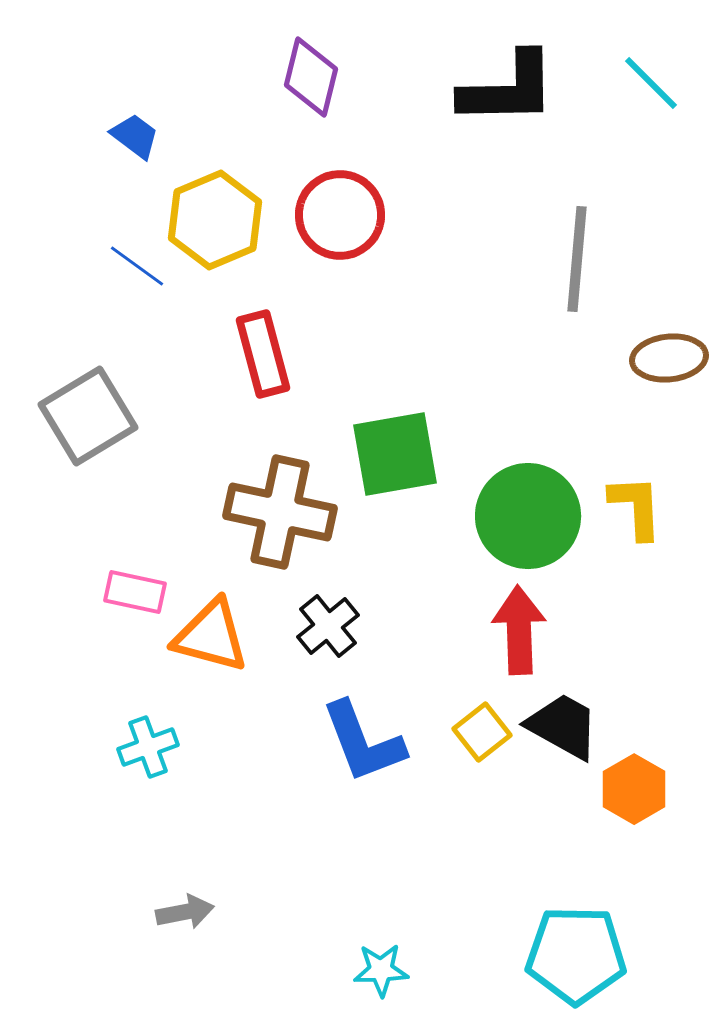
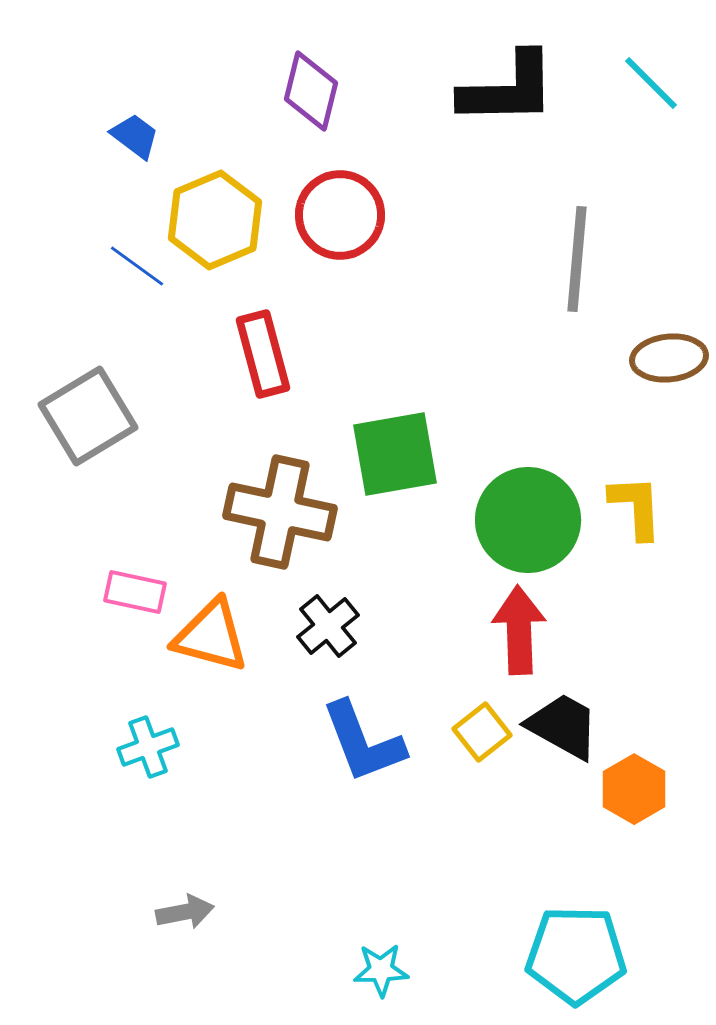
purple diamond: moved 14 px down
green circle: moved 4 px down
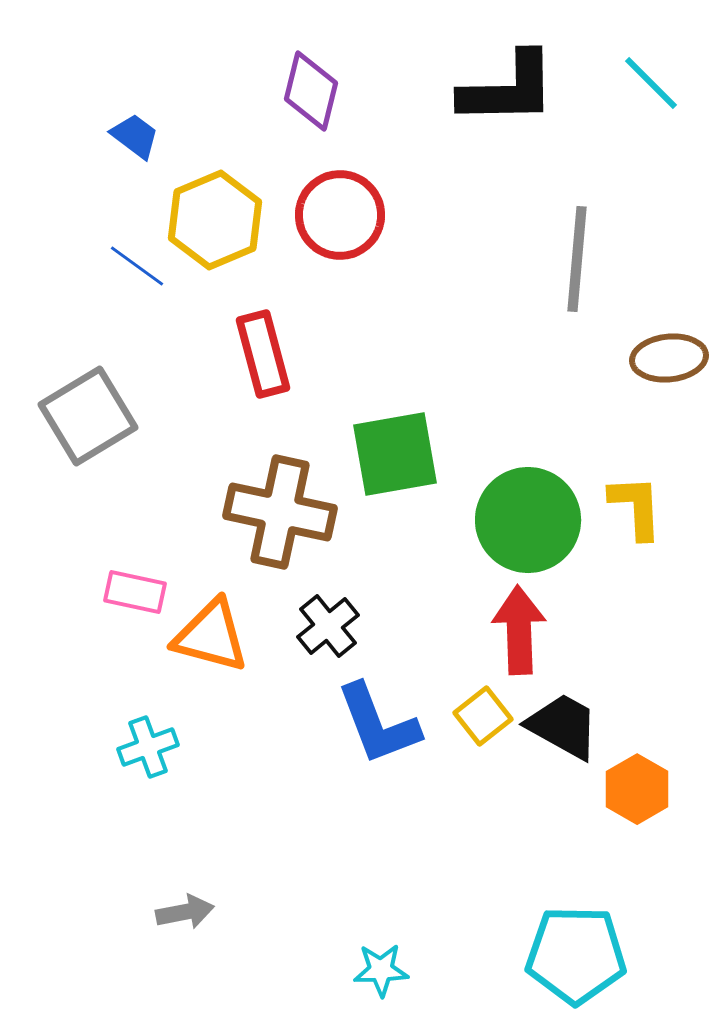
yellow square: moved 1 px right, 16 px up
blue L-shape: moved 15 px right, 18 px up
orange hexagon: moved 3 px right
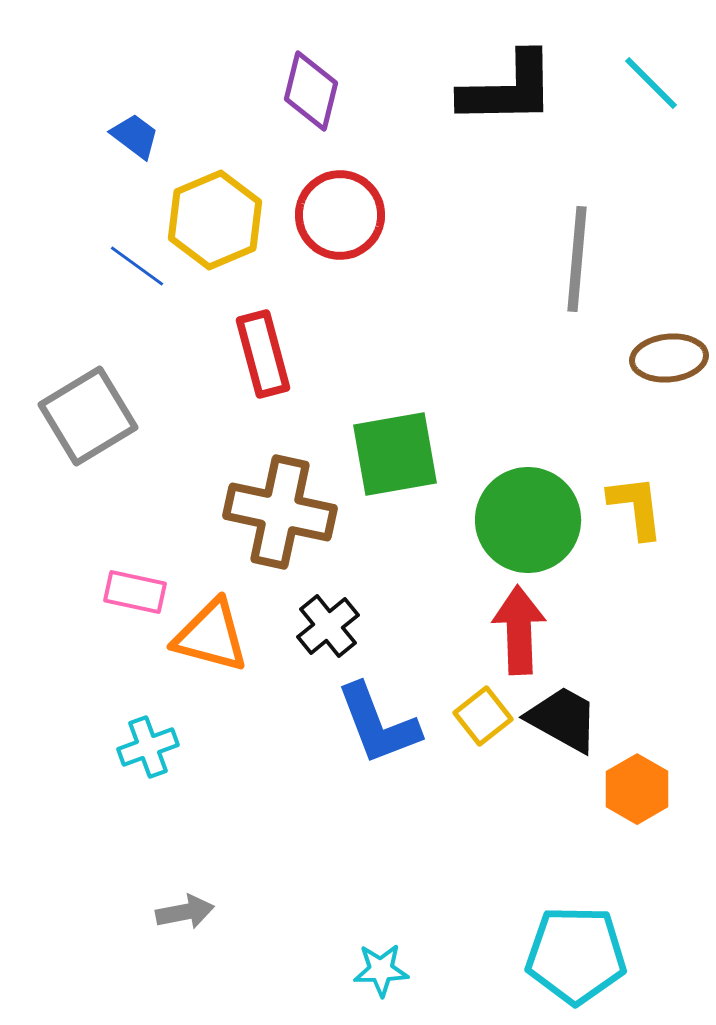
yellow L-shape: rotated 4 degrees counterclockwise
black trapezoid: moved 7 px up
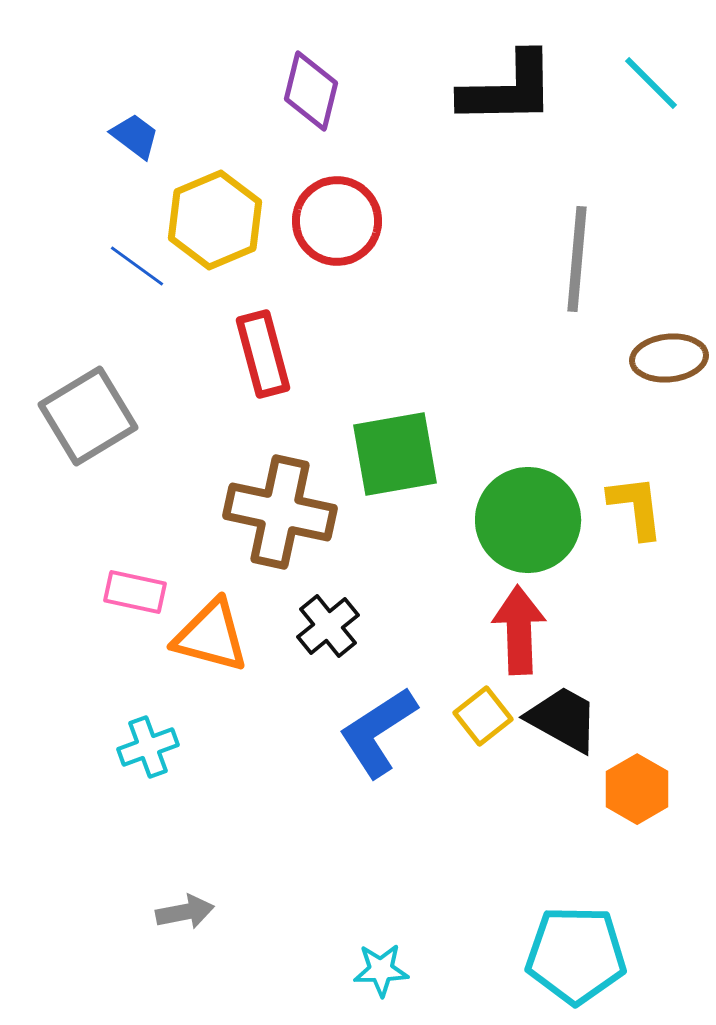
red circle: moved 3 px left, 6 px down
blue L-shape: moved 8 px down; rotated 78 degrees clockwise
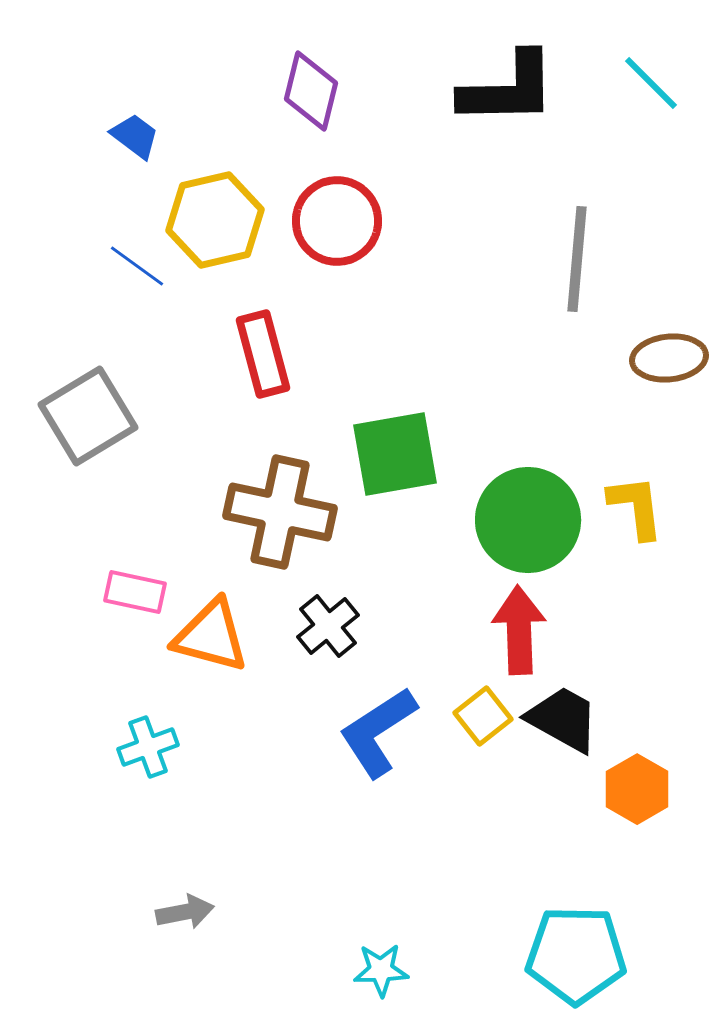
yellow hexagon: rotated 10 degrees clockwise
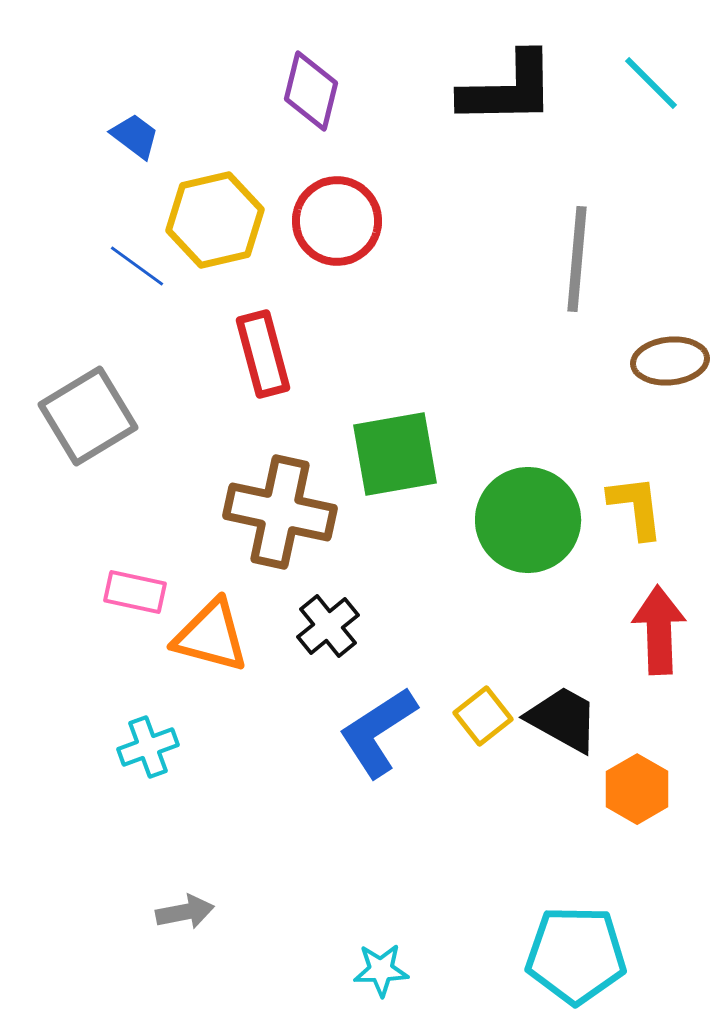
brown ellipse: moved 1 px right, 3 px down
red arrow: moved 140 px right
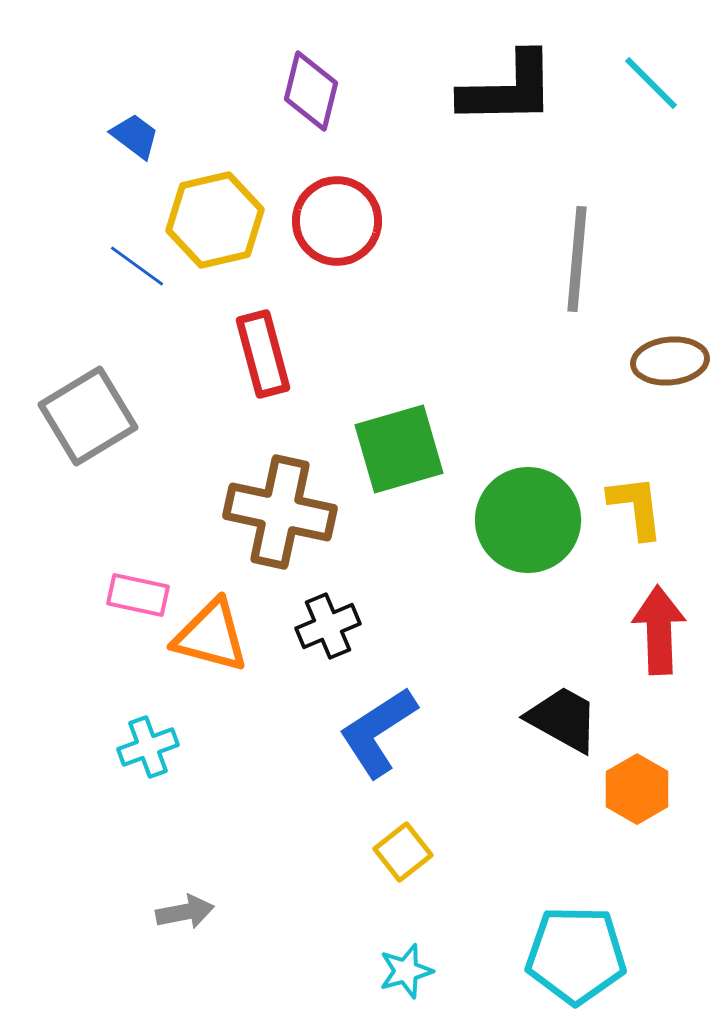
green square: moved 4 px right, 5 px up; rotated 6 degrees counterclockwise
pink rectangle: moved 3 px right, 3 px down
black cross: rotated 16 degrees clockwise
yellow square: moved 80 px left, 136 px down
cyan star: moved 25 px right, 1 px down; rotated 14 degrees counterclockwise
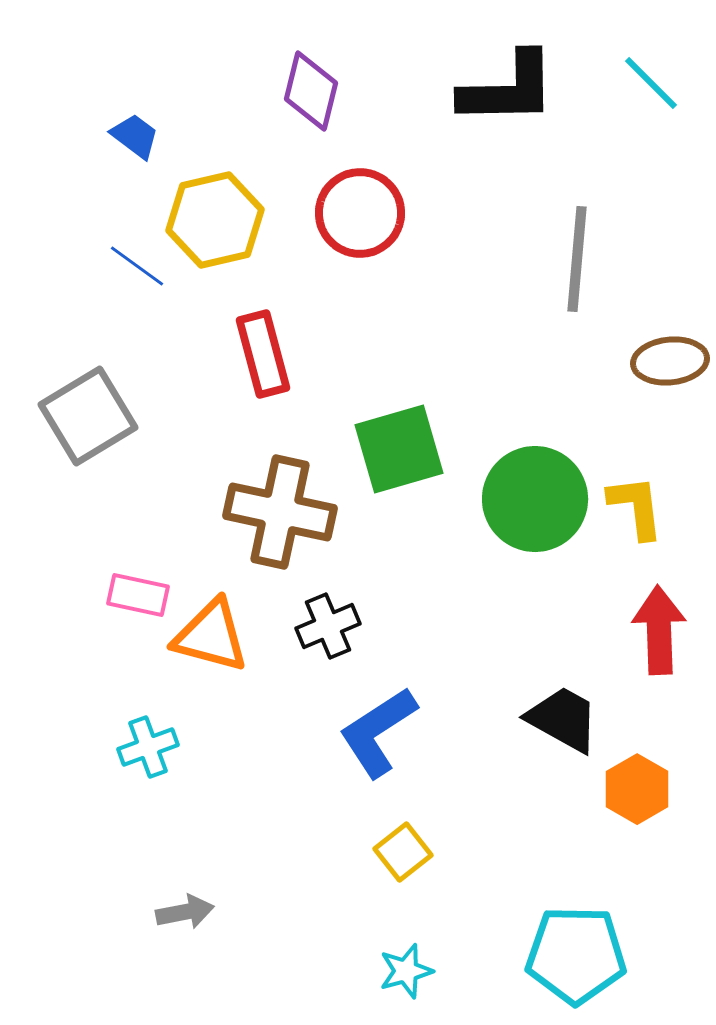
red circle: moved 23 px right, 8 px up
green circle: moved 7 px right, 21 px up
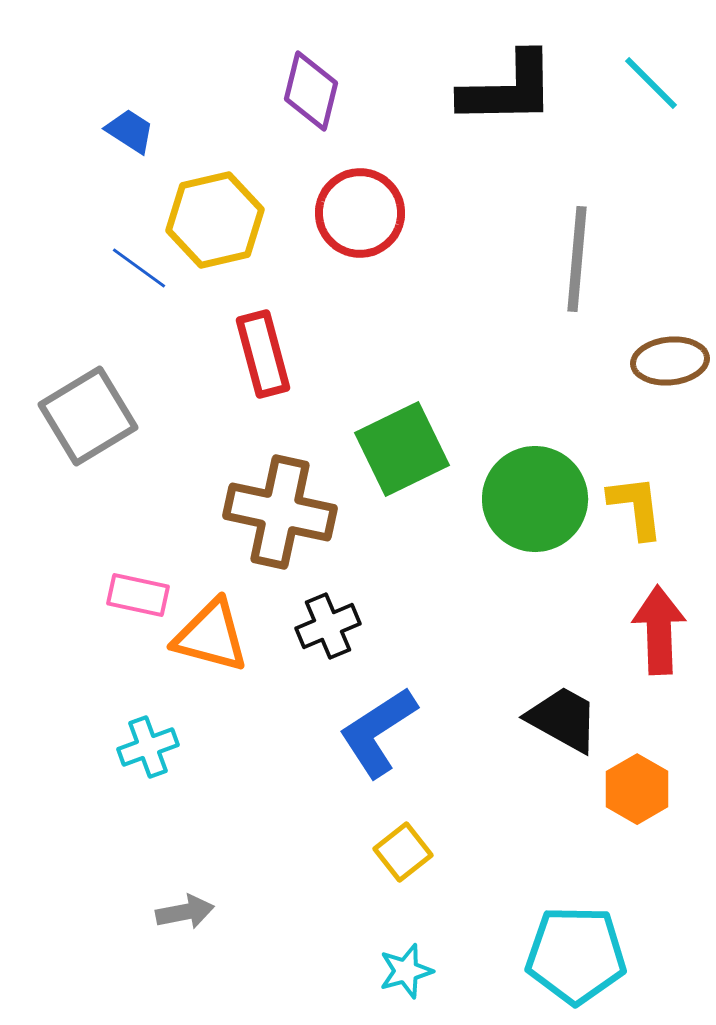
blue trapezoid: moved 5 px left, 5 px up; rotated 4 degrees counterclockwise
blue line: moved 2 px right, 2 px down
green square: moved 3 px right; rotated 10 degrees counterclockwise
